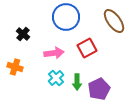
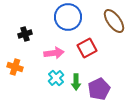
blue circle: moved 2 px right
black cross: moved 2 px right; rotated 32 degrees clockwise
green arrow: moved 1 px left
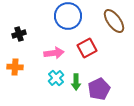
blue circle: moved 1 px up
black cross: moved 6 px left
orange cross: rotated 14 degrees counterclockwise
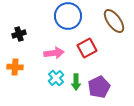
purple pentagon: moved 2 px up
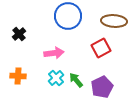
brown ellipse: rotated 50 degrees counterclockwise
black cross: rotated 24 degrees counterclockwise
red square: moved 14 px right
orange cross: moved 3 px right, 9 px down
green arrow: moved 2 px up; rotated 140 degrees clockwise
purple pentagon: moved 3 px right
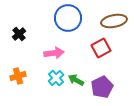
blue circle: moved 2 px down
brown ellipse: rotated 15 degrees counterclockwise
orange cross: rotated 21 degrees counterclockwise
green arrow: rotated 21 degrees counterclockwise
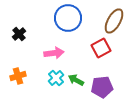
brown ellipse: rotated 50 degrees counterclockwise
purple pentagon: rotated 20 degrees clockwise
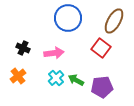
black cross: moved 4 px right, 14 px down; rotated 24 degrees counterclockwise
red square: rotated 24 degrees counterclockwise
orange cross: rotated 21 degrees counterclockwise
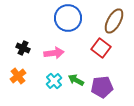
cyan cross: moved 2 px left, 3 px down
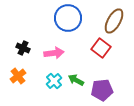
purple pentagon: moved 3 px down
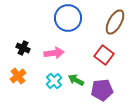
brown ellipse: moved 1 px right, 1 px down
red square: moved 3 px right, 7 px down
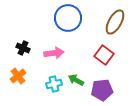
cyan cross: moved 3 px down; rotated 28 degrees clockwise
